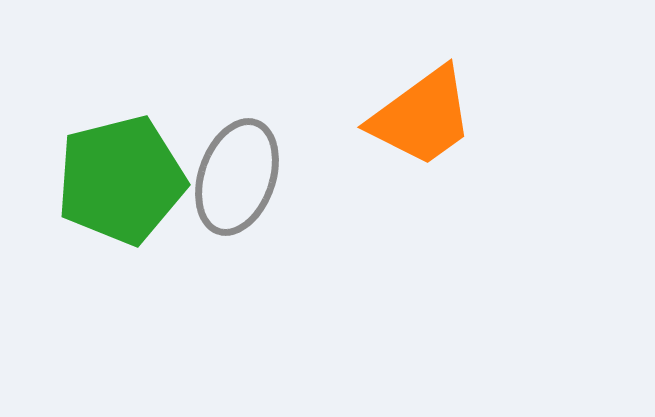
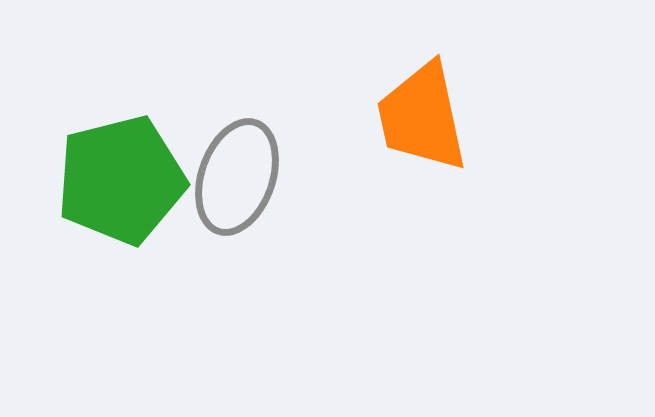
orange trapezoid: rotated 114 degrees clockwise
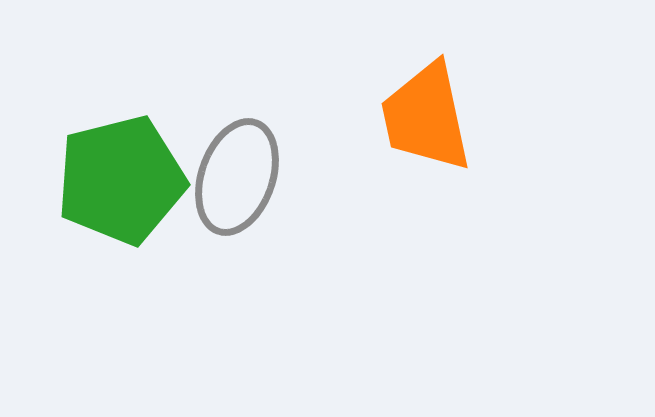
orange trapezoid: moved 4 px right
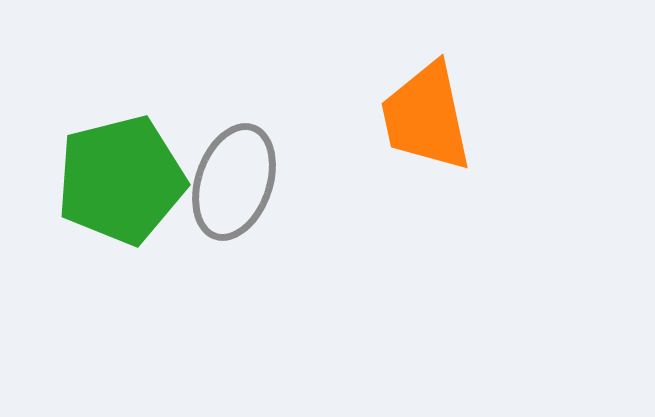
gray ellipse: moved 3 px left, 5 px down
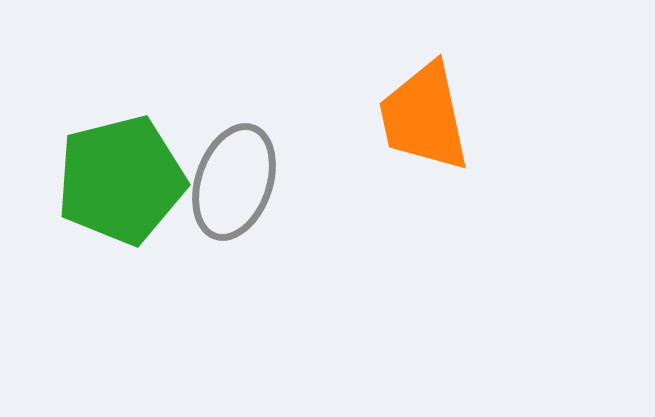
orange trapezoid: moved 2 px left
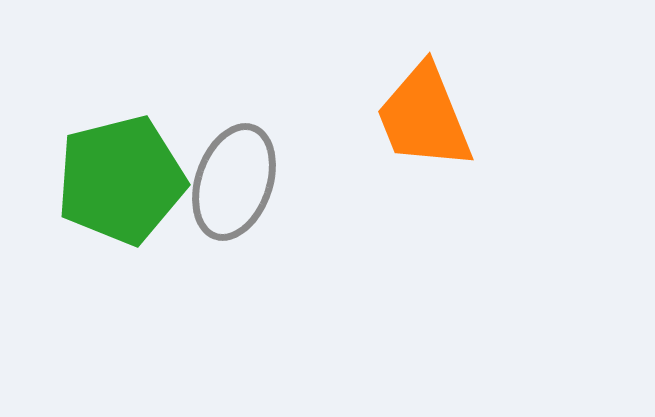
orange trapezoid: rotated 10 degrees counterclockwise
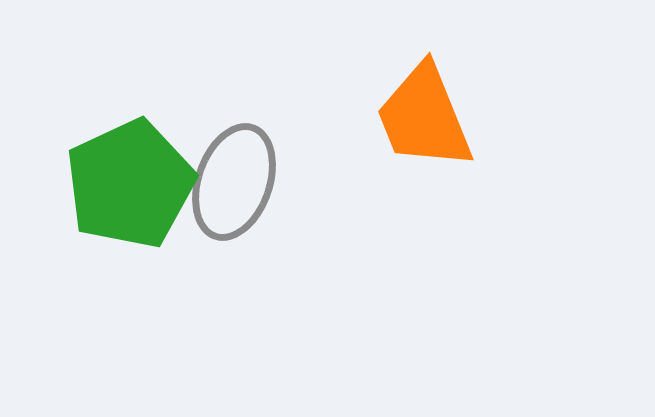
green pentagon: moved 9 px right, 4 px down; rotated 11 degrees counterclockwise
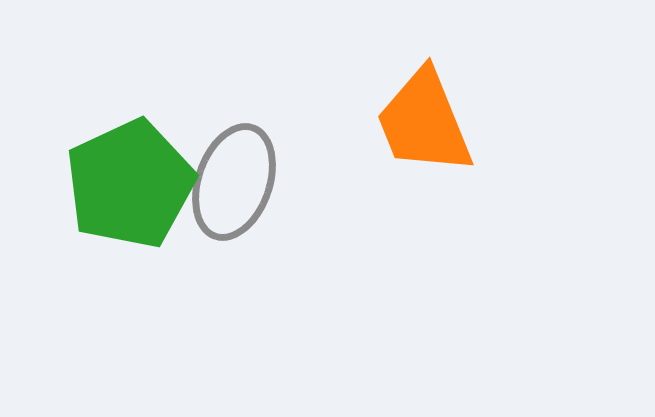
orange trapezoid: moved 5 px down
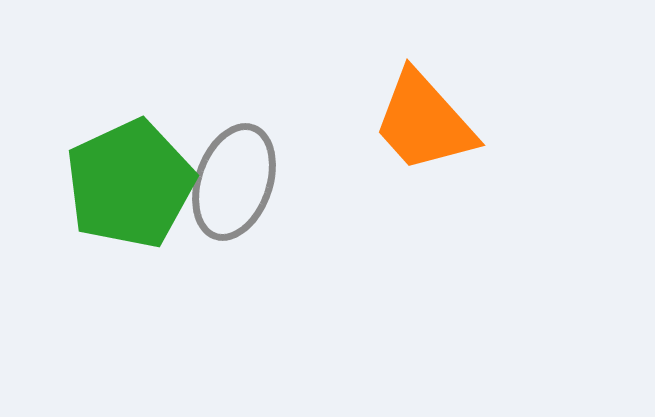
orange trapezoid: rotated 20 degrees counterclockwise
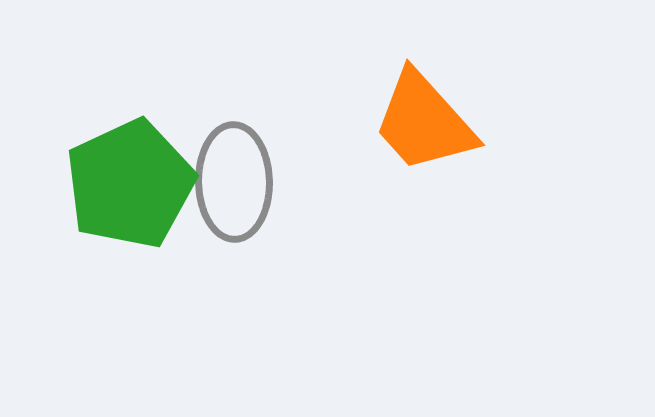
gray ellipse: rotated 20 degrees counterclockwise
